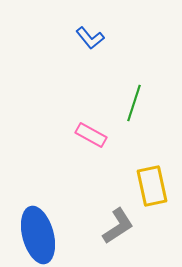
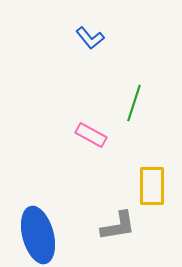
yellow rectangle: rotated 12 degrees clockwise
gray L-shape: rotated 24 degrees clockwise
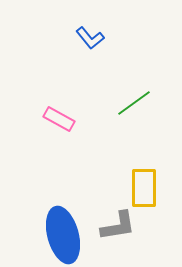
green line: rotated 36 degrees clockwise
pink rectangle: moved 32 px left, 16 px up
yellow rectangle: moved 8 px left, 2 px down
blue ellipse: moved 25 px right
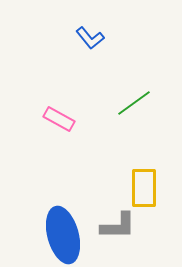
gray L-shape: rotated 9 degrees clockwise
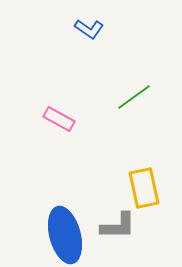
blue L-shape: moved 1 px left, 9 px up; rotated 16 degrees counterclockwise
green line: moved 6 px up
yellow rectangle: rotated 12 degrees counterclockwise
blue ellipse: moved 2 px right
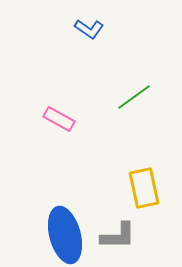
gray L-shape: moved 10 px down
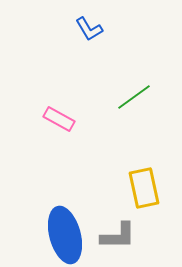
blue L-shape: rotated 24 degrees clockwise
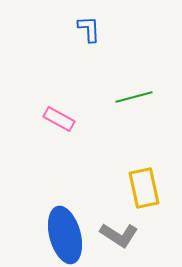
blue L-shape: rotated 152 degrees counterclockwise
green line: rotated 21 degrees clockwise
gray L-shape: moved 1 px right, 1 px up; rotated 33 degrees clockwise
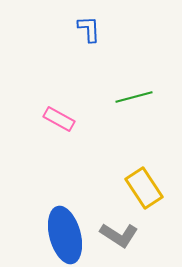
yellow rectangle: rotated 21 degrees counterclockwise
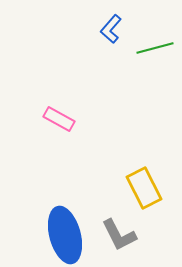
blue L-shape: moved 22 px right; rotated 136 degrees counterclockwise
green line: moved 21 px right, 49 px up
yellow rectangle: rotated 6 degrees clockwise
gray L-shape: rotated 30 degrees clockwise
